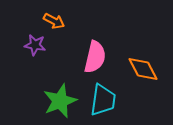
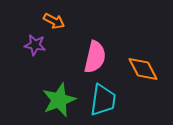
green star: moved 1 px left, 1 px up
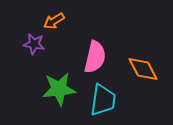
orange arrow: rotated 120 degrees clockwise
purple star: moved 1 px left, 1 px up
green star: moved 11 px up; rotated 16 degrees clockwise
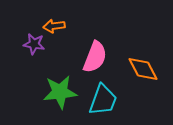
orange arrow: moved 5 px down; rotated 25 degrees clockwise
pink semicircle: rotated 8 degrees clockwise
green star: moved 1 px right, 3 px down
cyan trapezoid: rotated 12 degrees clockwise
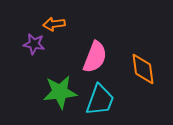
orange arrow: moved 2 px up
orange diamond: rotated 20 degrees clockwise
cyan trapezoid: moved 3 px left
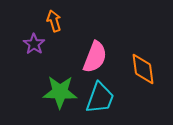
orange arrow: moved 3 px up; rotated 80 degrees clockwise
purple star: rotated 25 degrees clockwise
green star: rotated 8 degrees clockwise
cyan trapezoid: moved 2 px up
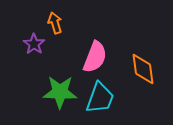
orange arrow: moved 1 px right, 2 px down
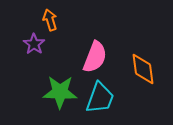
orange arrow: moved 5 px left, 3 px up
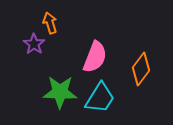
orange arrow: moved 3 px down
orange diamond: moved 2 px left; rotated 44 degrees clockwise
cyan trapezoid: rotated 12 degrees clockwise
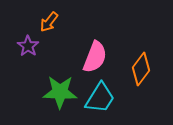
orange arrow: moved 1 px left, 1 px up; rotated 125 degrees counterclockwise
purple star: moved 6 px left, 2 px down
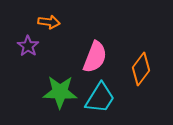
orange arrow: rotated 120 degrees counterclockwise
